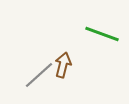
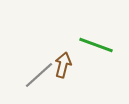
green line: moved 6 px left, 11 px down
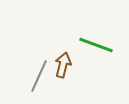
gray line: moved 1 px down; rotated 24 degrees counterclockwise
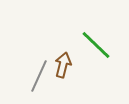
green line: rotated 24 degrees clockwise
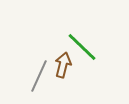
green line: moved 14 px left, 2 px down
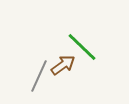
brown arrow: rotated 40 degrees clockwise
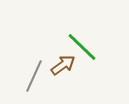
gray line: moved 5 px left
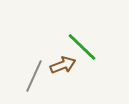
brown arrow: rotated 15 degrees clockwise
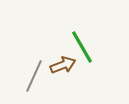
green line: rotated 16 degrees clockwise
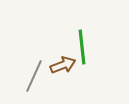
green line: rotated 24 degrees clockwise
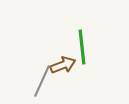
gray line: moved 8 px right, 5 px down
